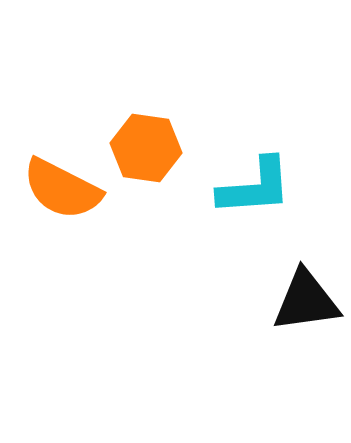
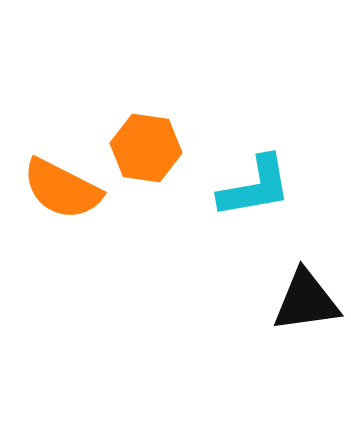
cyan L-shape: rotated 6 degrees counterclockwise
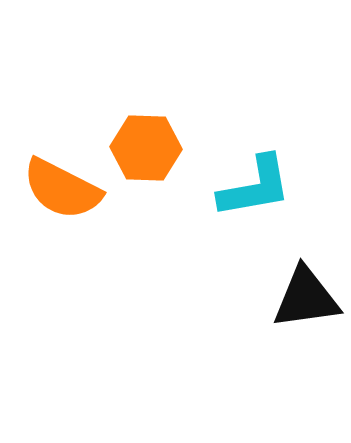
orange hexagon: rotated 6 degrees counterclockwise
black triangle: moved 3 px up
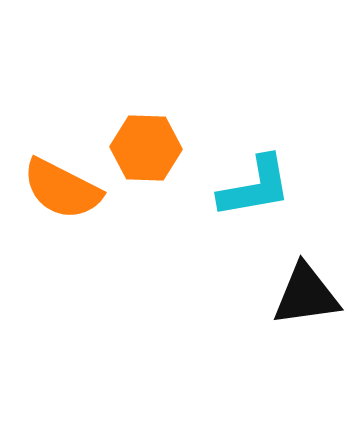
black triangle: moved 3 px up
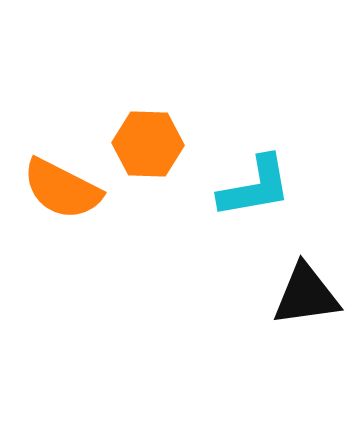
orange hexagon: moved 2 px right, 4 px up
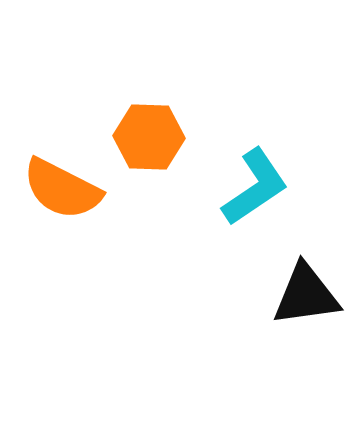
orange hexagon: moved 1 px right, 7 px up
cyan L-shape: rotated 24 degrees counterclockwise
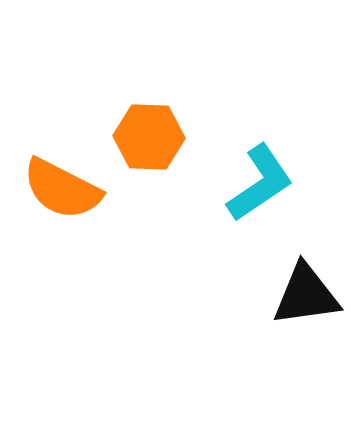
cyan L-shape: moved 5 px right, 4 px up
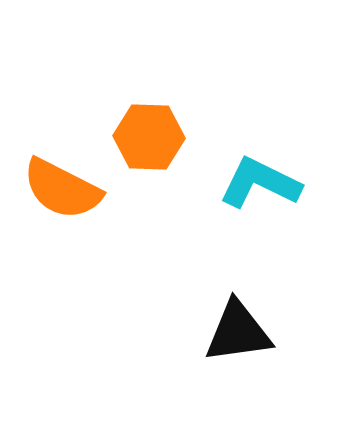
cyan L-shape: rotated 120 degrees counterclockwise
black triangle: moved 68 px left, 37 px down
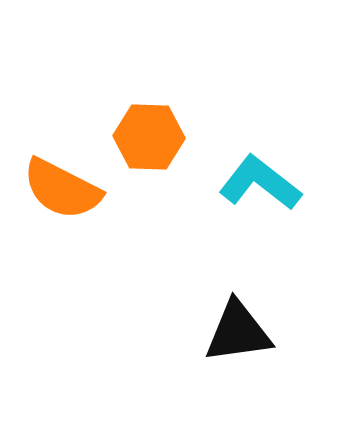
cyan L-shape: rotated 12 degrees clockwise
